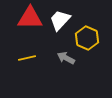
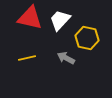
red triangle: rotated 12 degrees clockwise
yellow hexagon: rotated 10 degrees counterclockwise
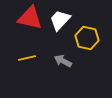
gray arrow: moved 3 px left, 3 px down
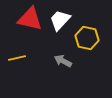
red triangle: moved 1 px down
yellow line: moved 10 px left
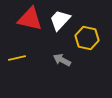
gray arrow: moved 1 px left, 1 px up
